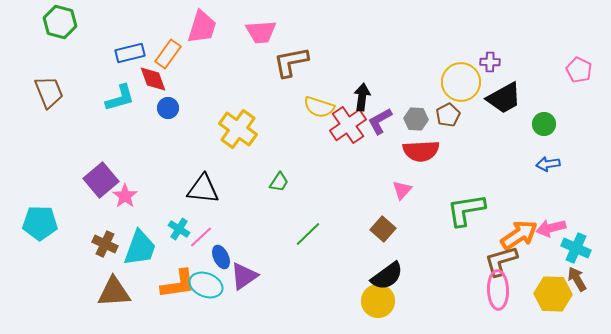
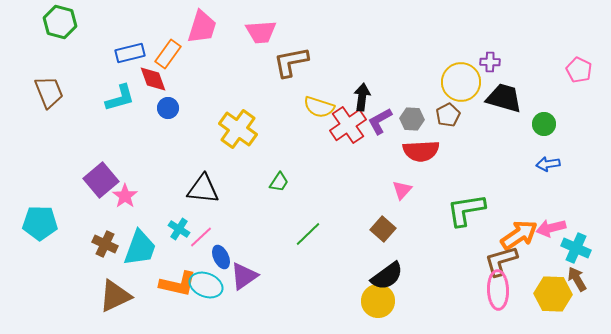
black trapezoid at (504, 98): rotated 135 degrees counterclockwise
gray hexagon at (416, 119): moved 4 px left
orange L-shape at (178, 284): rotated 21 degrees clockwise
brown triangle at (114, 292): moved 1 px right, 4 px down; rotated 21 degrees counterclockwise
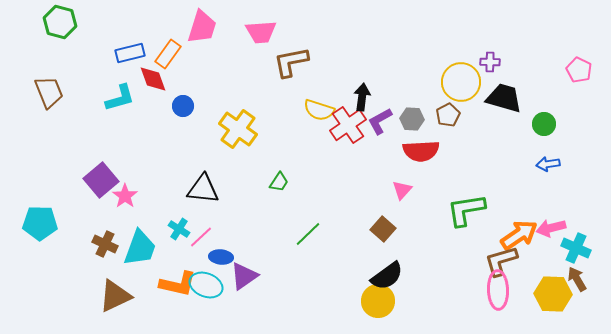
yellow semicircle at (319, 107): moved 3 px down
blue circle at (168, 108): moved 15 px right, 2 px up
blue ellipse at (221, 257): rotated 60 degrees counterclockwise
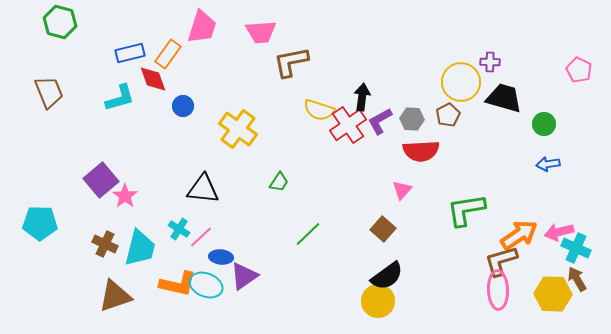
pink arrow at (551, 228): moved 8 px right, 4 px down
cyan trapezoid at (140, 248): rotated 6 degrees counterclockwise
brown triangle at (115, 296): rotated 6 degrees clockwise
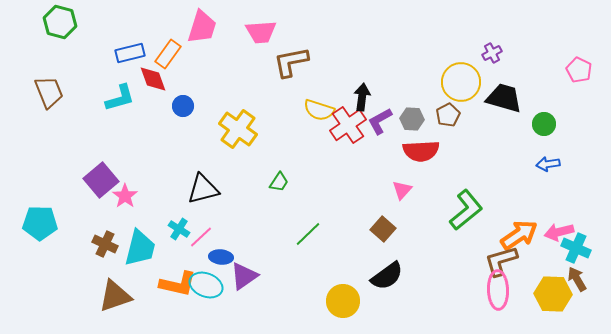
purple cross at (490, 62): moved 2 px right, 9 px up; rotated 30 degrees counterclockwise
black triangle at (203, 189): rotated 20 degrees counterclockwise
green L-shape at (466, 210): rotated 150 degrees clockwise
yellow circle at (378, 301): moved 35 px left
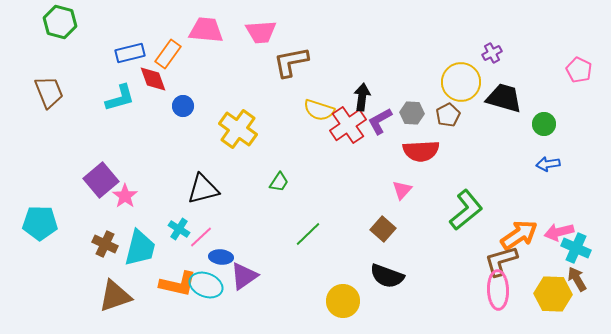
pink trapezoid at (202, 27): moved 4 px right, 3 px down; rotated 102 degrees counterclockwise
gray hexagon at (412, 119): moved 6 px up
black semicircle at (387, 276): rotated 56 degrees clockwise
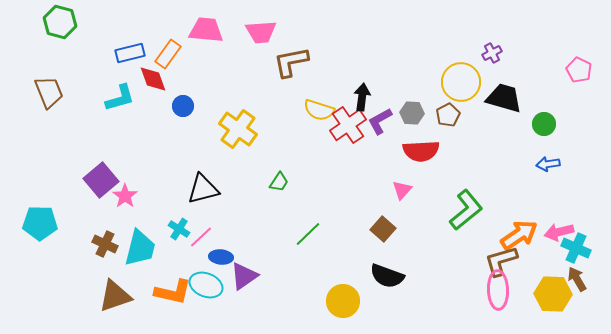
orange L-shape at (178, 284): moved 5 px left, 8 px down
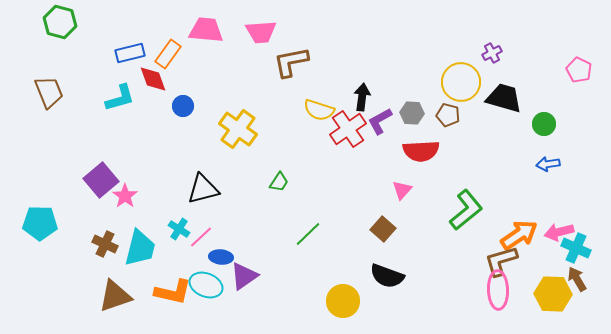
brown pentagon at (448, 115): rotated 30 degrees counterclockwise
red cross at (348, 125): moved 4 px down
